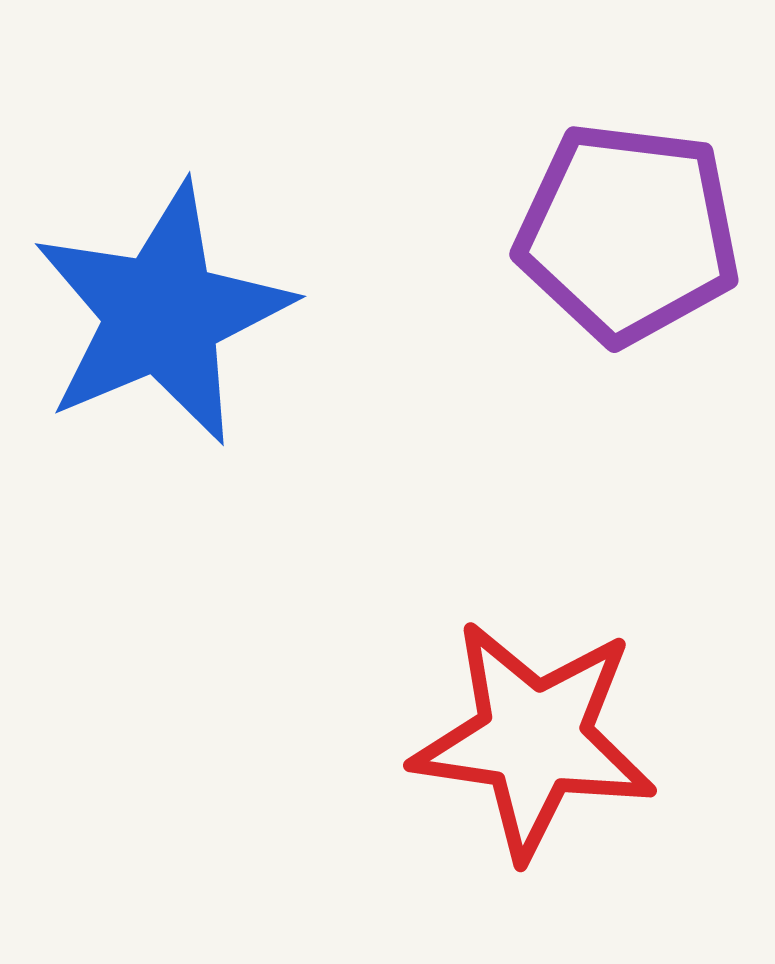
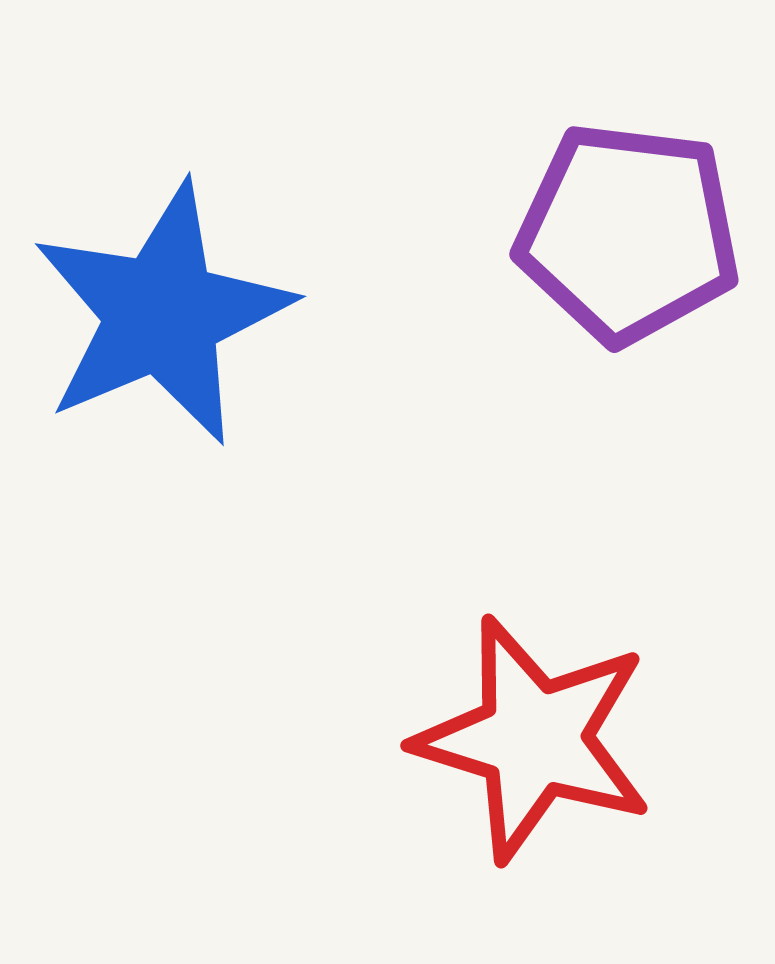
red star: rotated 9 degrees clockwise
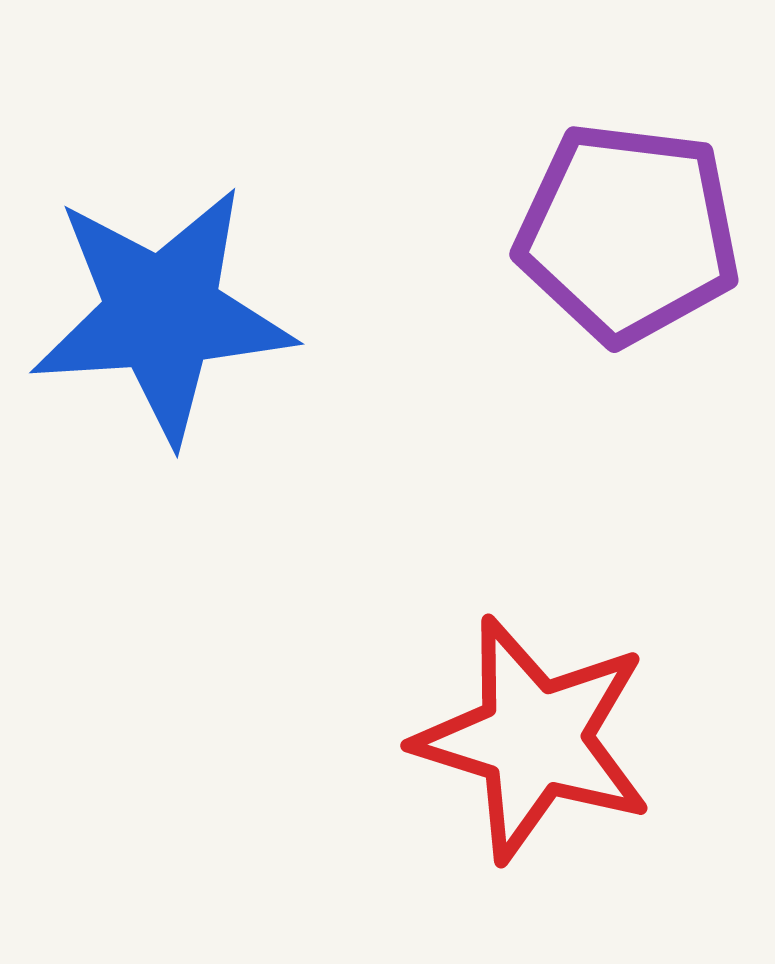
blue star: rotated 19 degrees clockwise
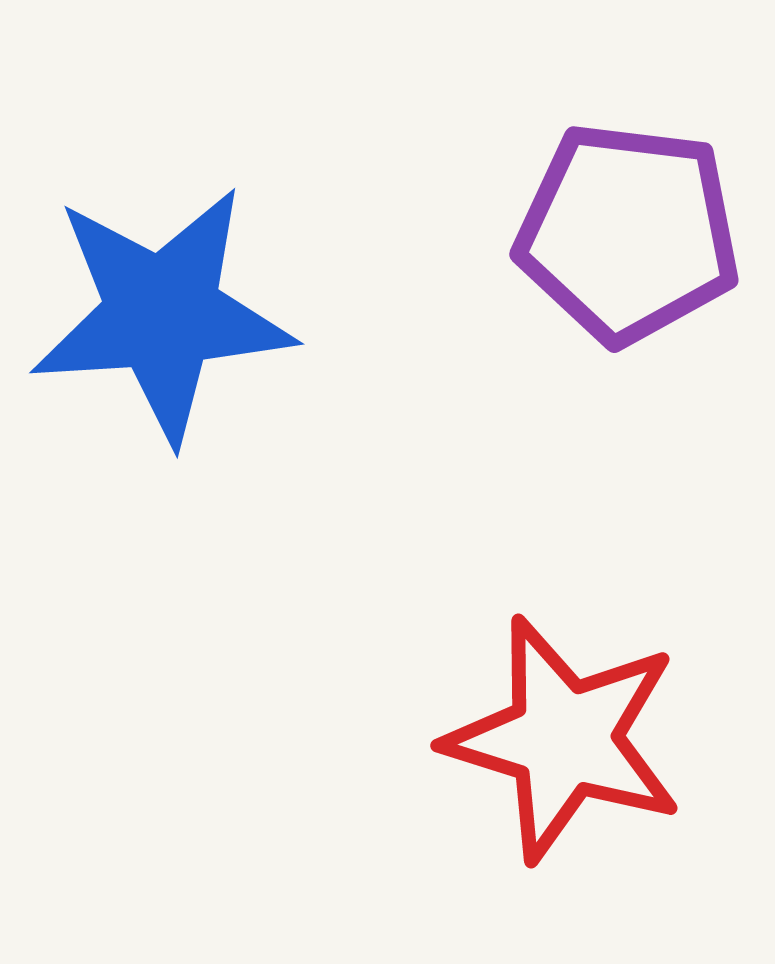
red star: moved 30 px right
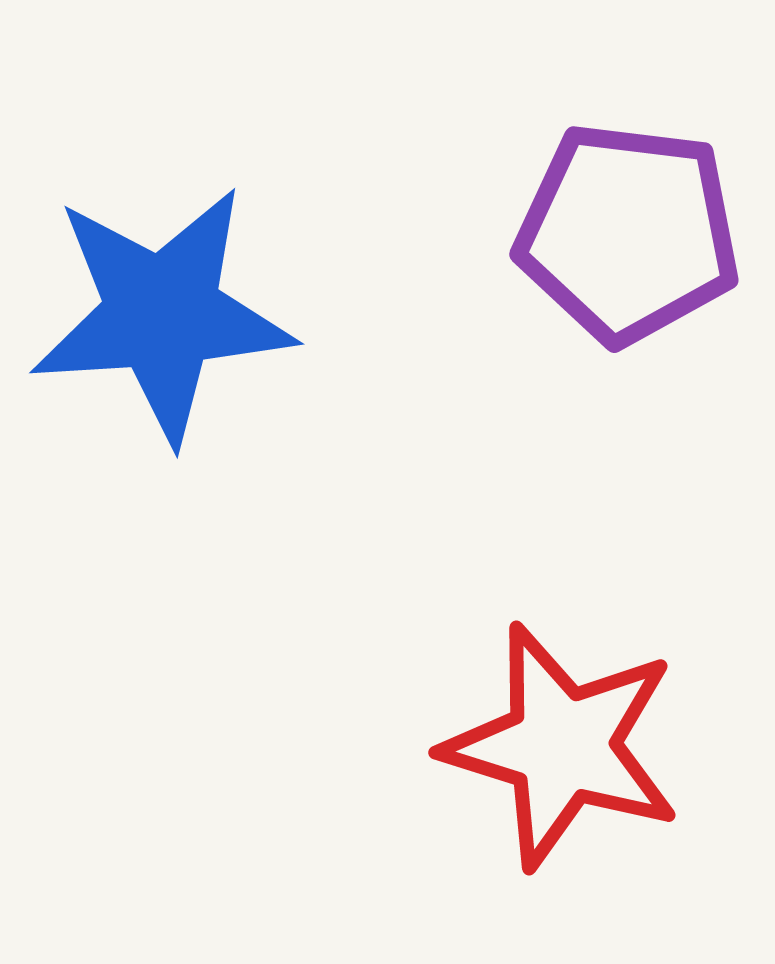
red star: moved 2 px left, 7 px down
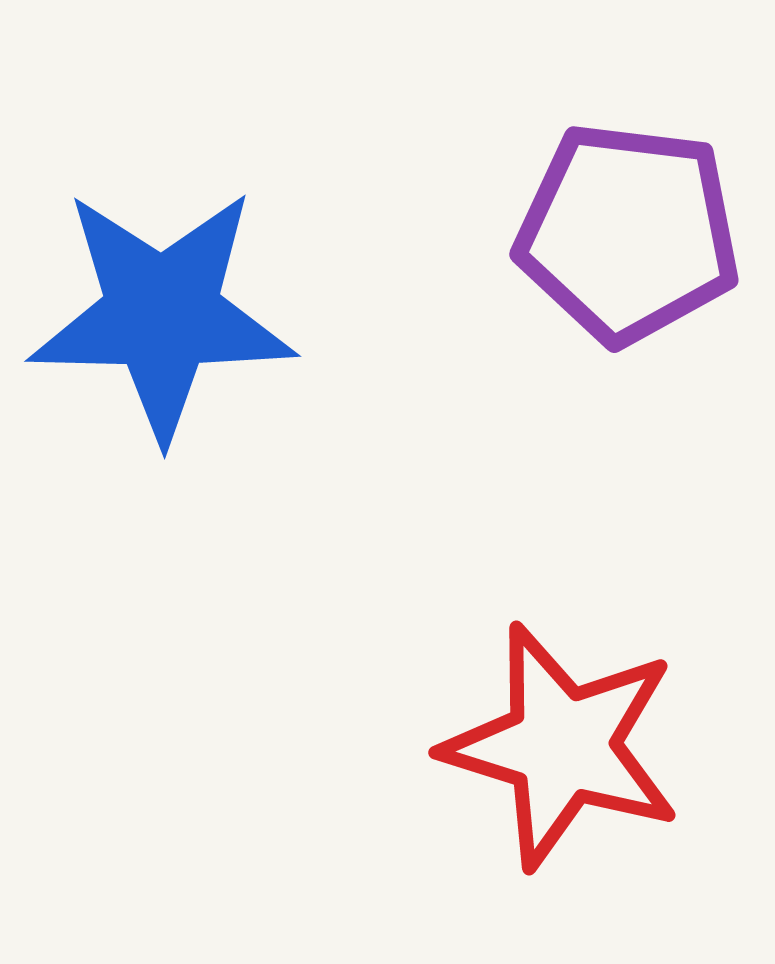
blue star: rotated 5 degrees clockwise
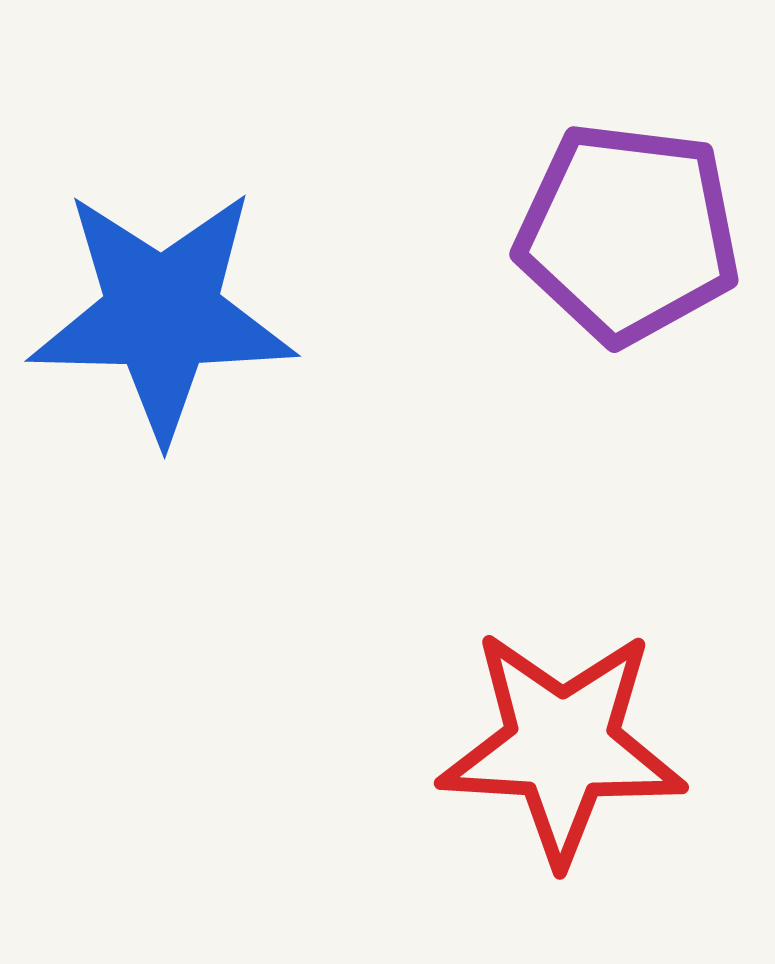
red star: rotated 14 degrees counterclockwise
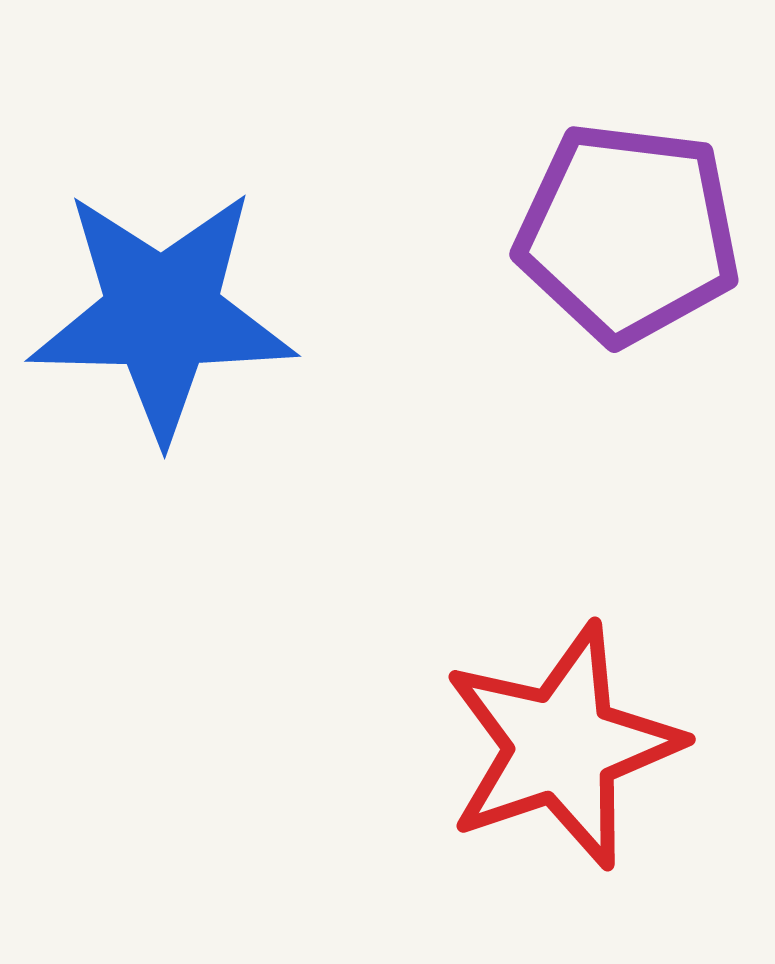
red star: rotated 22 degrees counterclockwise
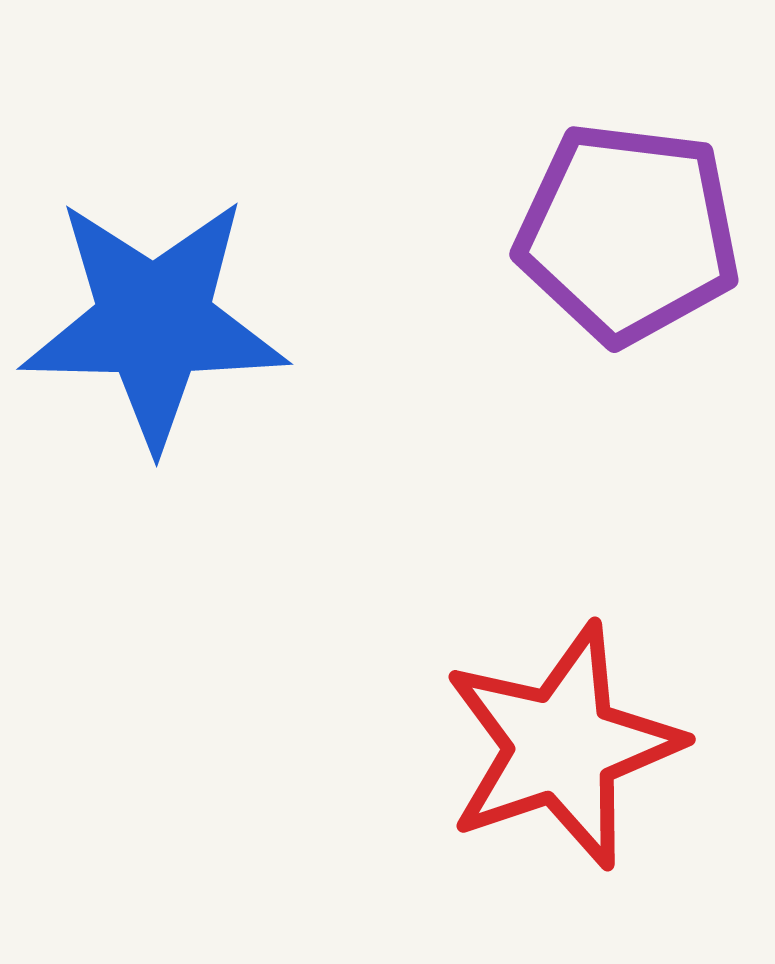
blue star: moved 8 px left, 8 px down
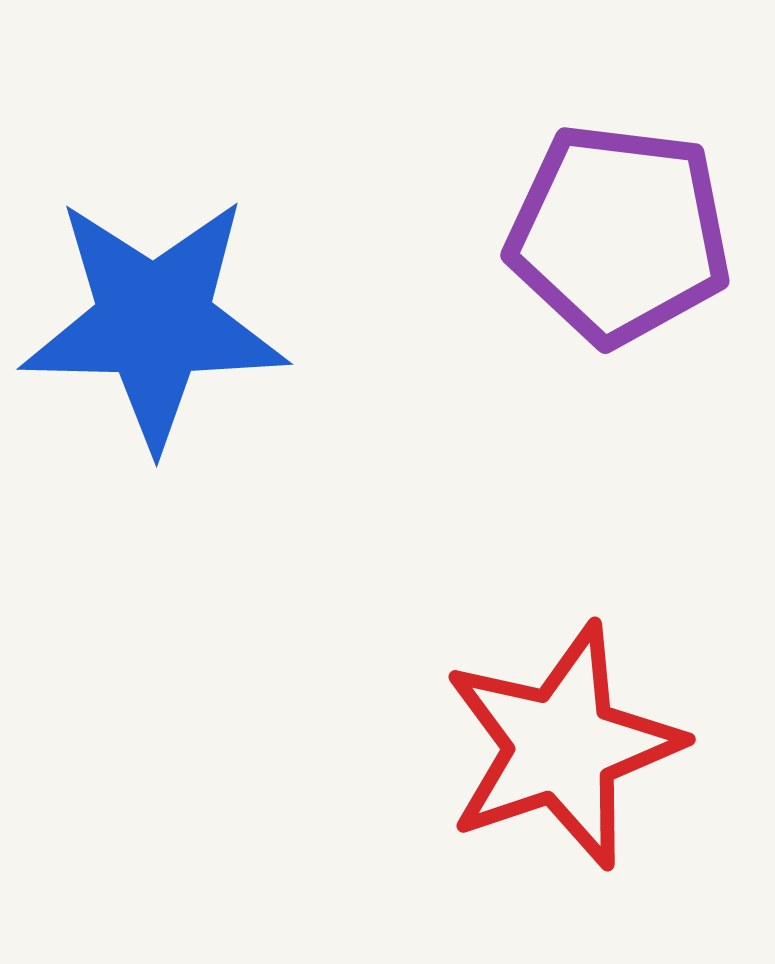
purple pentagon: moved 9 px left, 1 px down
